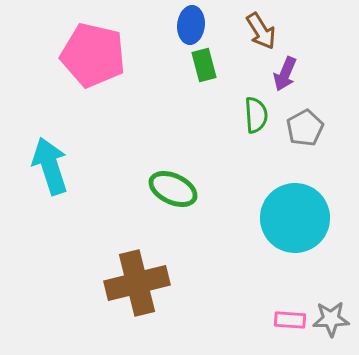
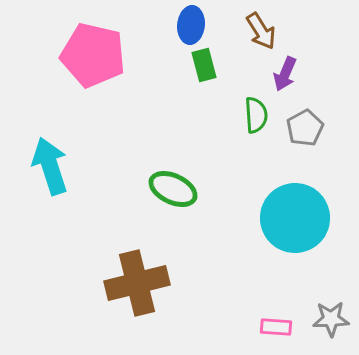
pink rectangle: moved 14 px left, 7 px down
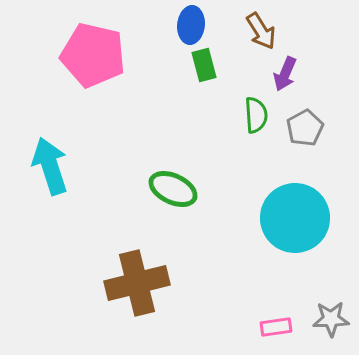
pink rectangle: rotated 12 degrees counterclockwise
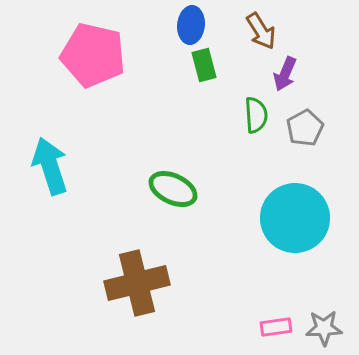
gray star: moved 7 px left, 9 px down
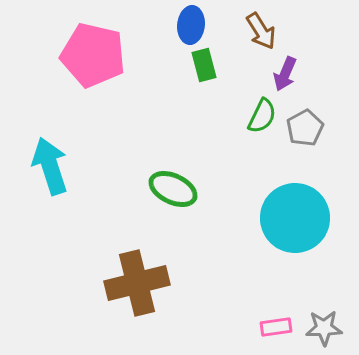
green semicircle: moved 6 px right, 1 px down; rotated 30 degrees clockwise
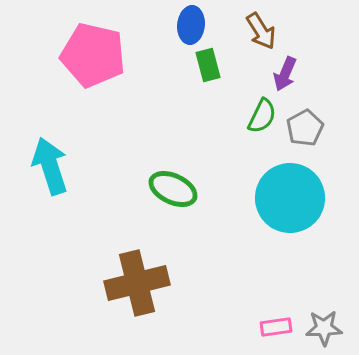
green rectangle: moved 4 px right
cyan circle: moved 5 px left, 20 px up
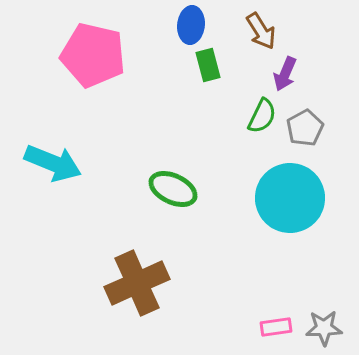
cyan arrow: moved 3 px right, 3 px up; rotated 130 degrees clockwise
brown cross: rotated 10 degrees counterclockwise
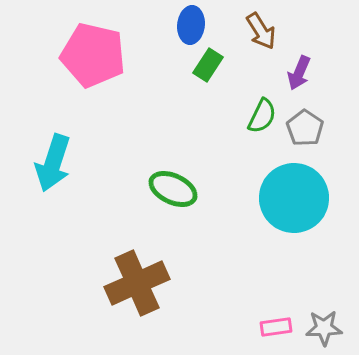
green rectangle: rotated 48 degrees clockwise
purple arrow: moved 14 px right, 1 px up
gray pentagon: rotated 9 degrees counterclockwise
cyan arrow: rotated 86 degrees clockwise
cyan circle: moved 4 px right
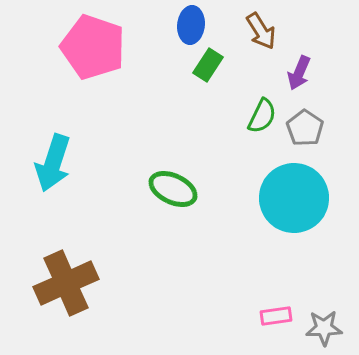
pink pentagon: moved 8 px up; rotated 6 degrees clockwise
brown cross: moved 71 px left
pink rectangle: moved 11 px up
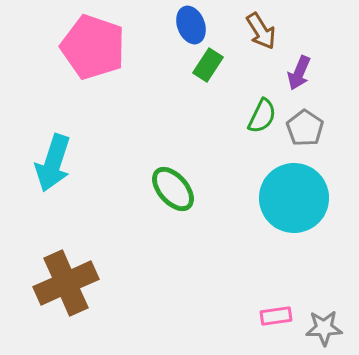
blue ellipse: rotated 27 degrees counterclockwise
green ellipse: rotated 24 degrees clockwise
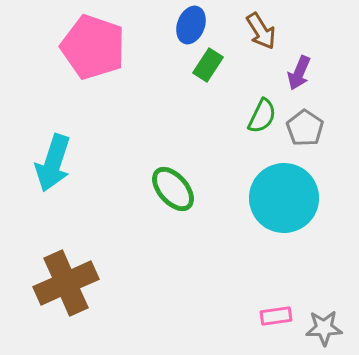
blue ellipse: rotated 42 degrees clockwise
cyan circle: moved 10 px left
